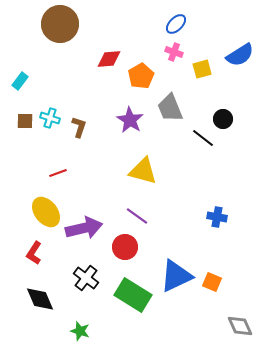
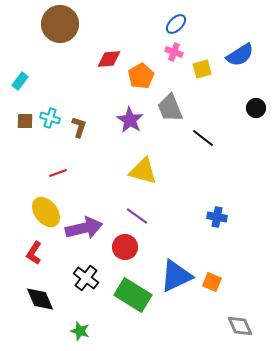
black circle: moved 33 px right, 11 px up
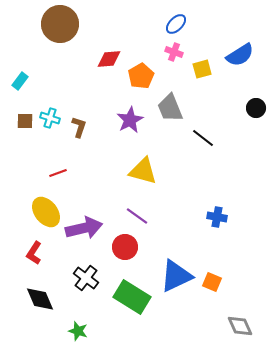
purple star: rotated 12 degrees clockwise
green rectangle: moved 1 px left, 2 px down
green star: moved 2 px left
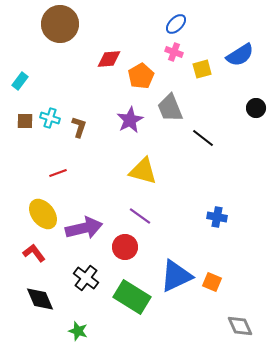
yellow ellipse: moved 3 px left, 2 px down
purple line: moved 3 px right
red L-shape: rotated 110 degrees clockwise
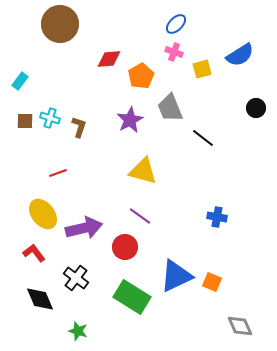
black cross: moved 10 px left
